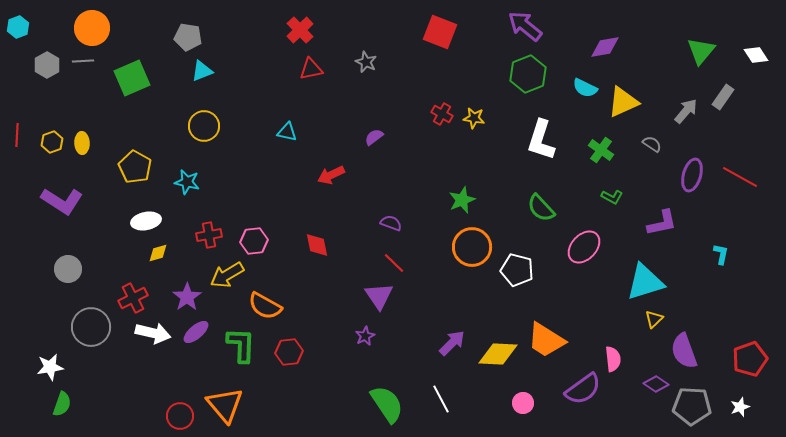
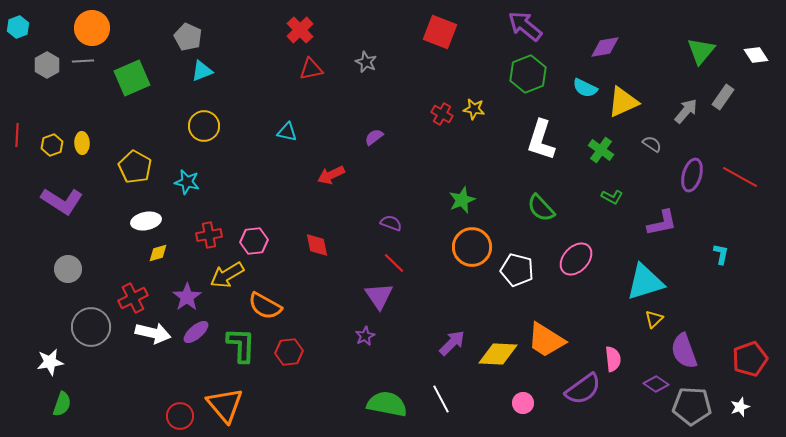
gray pentagon at (188, 37): rotated 16 degrees clockwise
yellow star at (474, 118): moved 9 px up
yellow hexagon at (52, 142): moved 3 px down
pink ellipse at (584, 247): moved 8 px left, 12 px down
white star at (50, 367): moved 5 px up
green semicircle at (387, 404): rotated 45 degrees counterclockwise
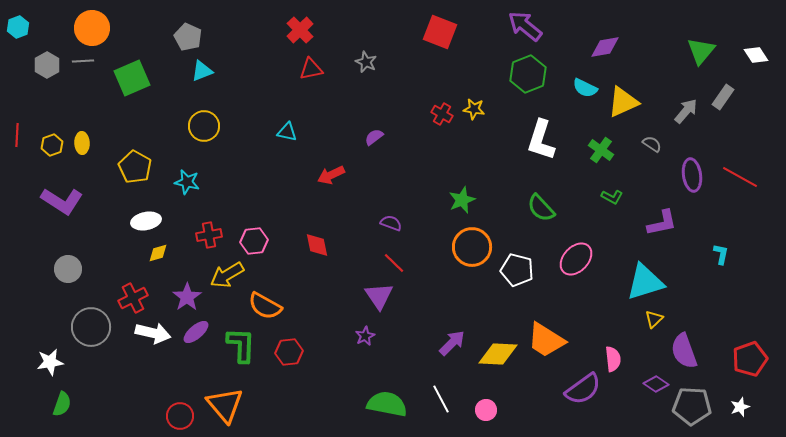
purple ellipse at (692, 175): rotated 24 degrees counterclockwise
pink circle at (523, 403): moved 37 px left, 7 px down
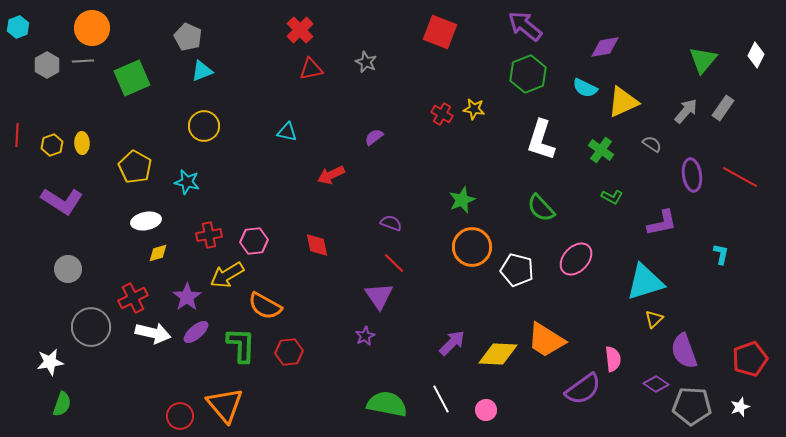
green triangle at (701, 51): moved 2 px right, 9 px down
white diamond at (756, 55): rotated 60 degrees clockwise
gray rectangle at (723, 97): moved 11 px down
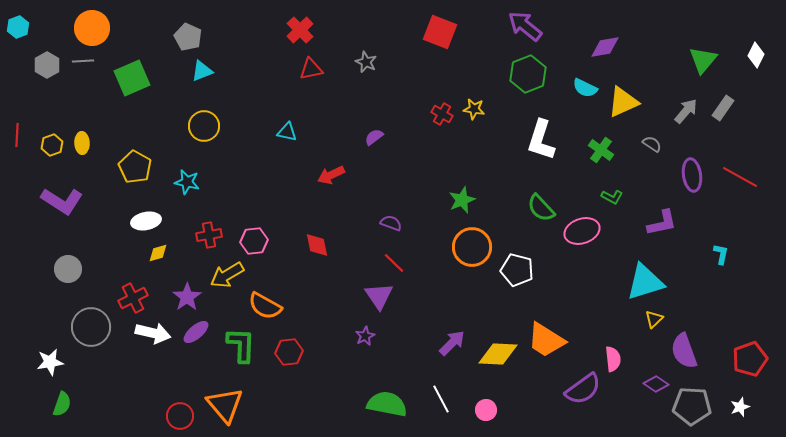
pink ellipse at (576, 259): moved 6 px right, 28 px up; rotated 28 degrees clockwise
